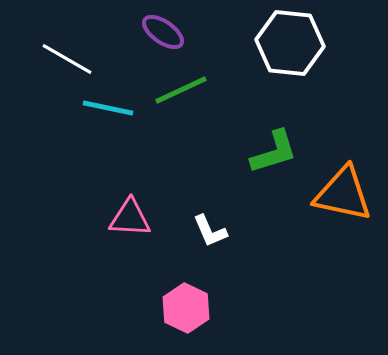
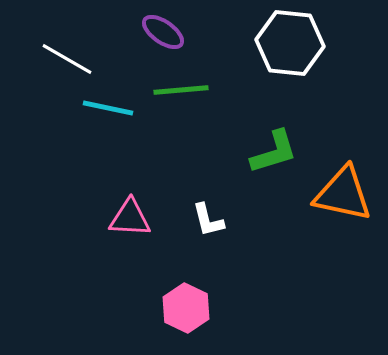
green line: rotated 20 degrees clockwise
white L-shape: moved 2 px left, 11 px up; rotated 9 degrees clockwise
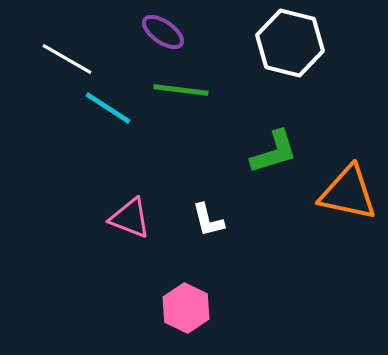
white hexagon: rotated 8 degrees clockwise
green line: rotated 12 degrees clockwise
cyan line: rotated 21 degrees clockwise
orange triangle: moved 5 px right, 1 px up
pink triangle: rotated 18 degrees clockwise
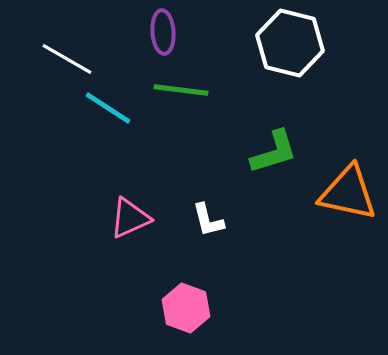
purple ellipse: rotated 51 degrees clockwise
pink triangle: rotated 45 degrees counterclockwise
pink hexagon: rotated 6 degrees counterclockwise
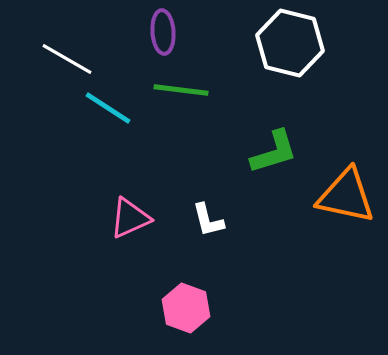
orange triangle: moved 2 px left, 3 px down
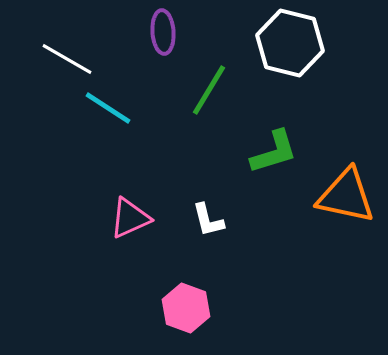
green line: moved 28 px right; rotated 66 degrees counterclockwise
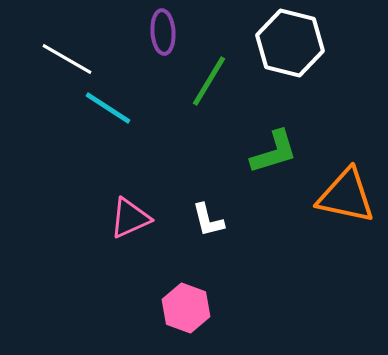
green line: moved 9 px up
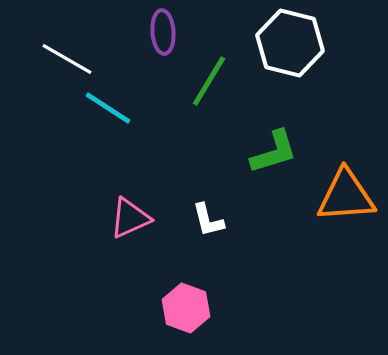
orange triangle: rotated 16 degrees counterclockwise
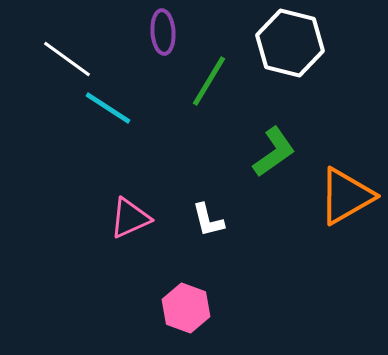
white line: rotated 6 degrees clockwise
green L-shape: rotated 18 degrees counterclockwise
orange triangle: rotated 26 degrees counterclockwise
